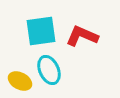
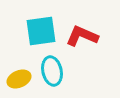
cyan ellipse: moved 3 px right, 1 px down; rotated 12 degrees clockwise
yellow ellipse: moved 1 px left, 2 px up; rotated 50 degrees counterclockwise
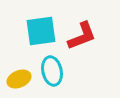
red L-shape: rotated 136 degrees clockwise
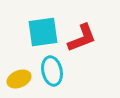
cyan square: moved 2 px right, 1 px down
red L-shape: moved 2 px down
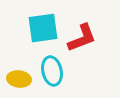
cyan square: moved 4 px up
yellow ellipse: rotated 30 degrees clockwise
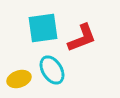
cyan ellipse: moved 1 px up; rotated 20 degrees counterclockwise
yellow ellipse: rotated 25 degrees counterclockwise
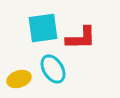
red L-shape: moved 1 px left; rotated 20 degrees clockwise
cyan ellipse: moved 1 px right, 1 px up
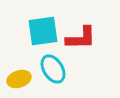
cyan square: moved 3 px down
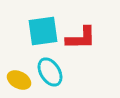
cyan ellipse: moved 3 px left, 3 px down
yellow ellipse: moved 1 px down; rotated 45 degrees clockwise
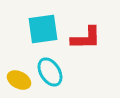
cyan square: moved 2 px up
red L-shape: moved 5 px right
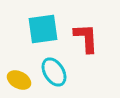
red L-shape: rotated 92 degrees counterclockwise
cyan ellipse: moved 4 px right
